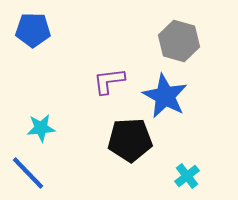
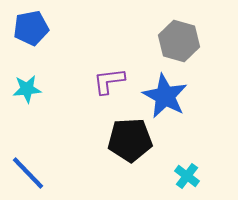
blue pentagon: moved 2 px left, 2 px up; rotated 12 degrees counterclockwise
cyan star: moved 14 px left, 39 px up
cyan cross: rotated 15 degrees counterclockwise
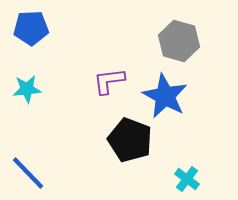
blue pentagon: rotated 8 degrees clockwise
black pentagon: rotated 24 degrees clockwise
cyan cross: moved 3 px down
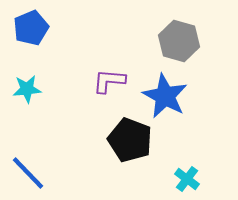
blue pentagon: rotated 20 degrees counterclockwise
purple L-shape: rotated 12 degrees clockwise
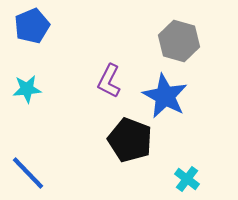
blue pentagon: moved 1 px right, 2 px up
purple L-shape: rotated 68 degrees counterclockwise
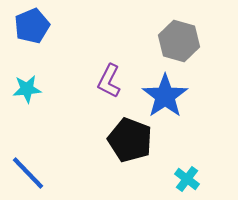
blue star: rotated 9 degrees clockwise
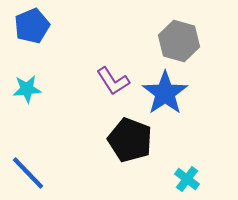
purple L-shape: moved 4 px right; rotated 60 degrees counterclockwise
blue star: moved 3 px up
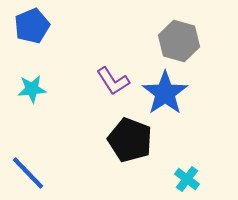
cyan star: moved 5 px right
